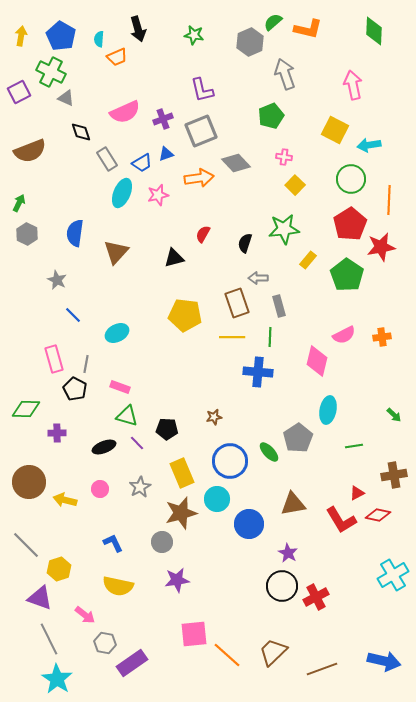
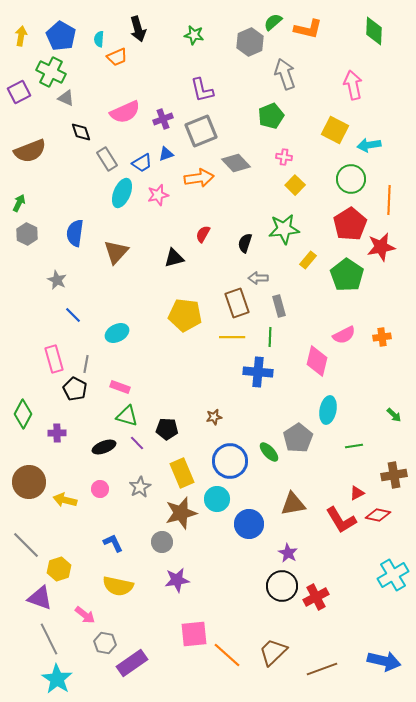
green diamond at (26, 409): moved 3 px left, 5 px down; rotated 64 degrees counterclockwise
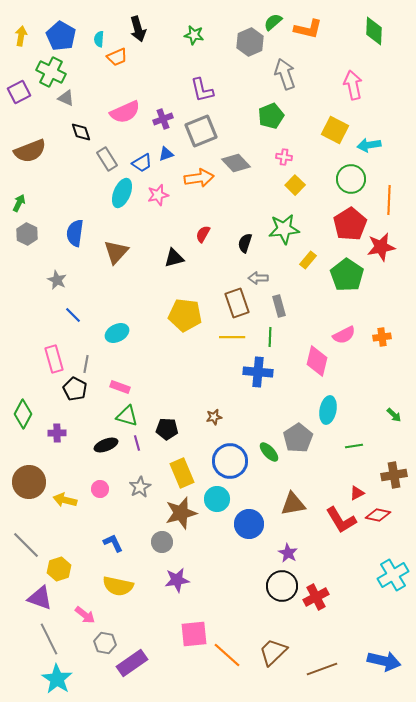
purple line at (137, 443): rotated 28 degrees clockwise
black ellipse at (104, 447): moved 2 px right, 2 px up
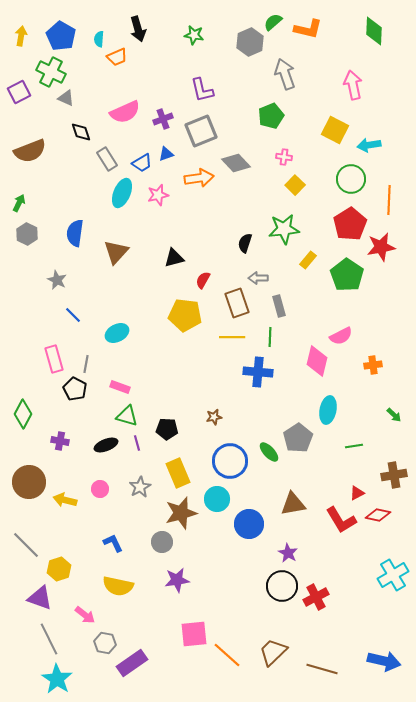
red semicircle at (203, 234): moved 46 px down
pink semicircle at (344, 335): moved 3 px left, 1 px down
orange cross at (382, 337): moved 9 px left, 28 px down
purple cross at (57, 433): moved 3 px right, 8 px down; rotated 12 degrees clockwise
yellow rectangle at (182, 473): moved 4 px left
brown line at (322, 669): rotated 36 degrees clockwise
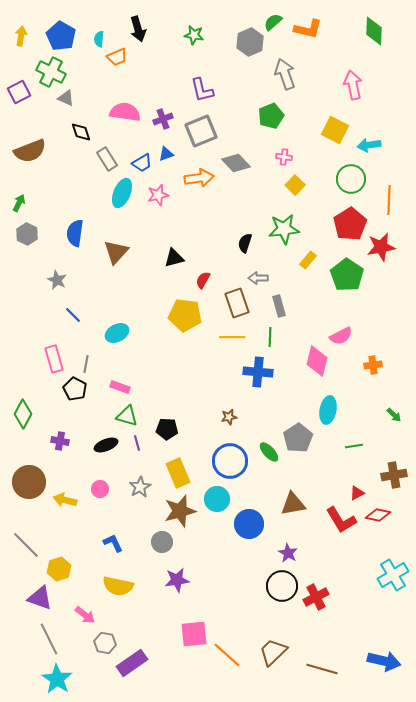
pink semicircle at (125, 112): rotated 148 degrees counterclockwise
brown star at (214, 417): moved 15 px right
brown star at (181, 513): moved 1 px left, 2 px up
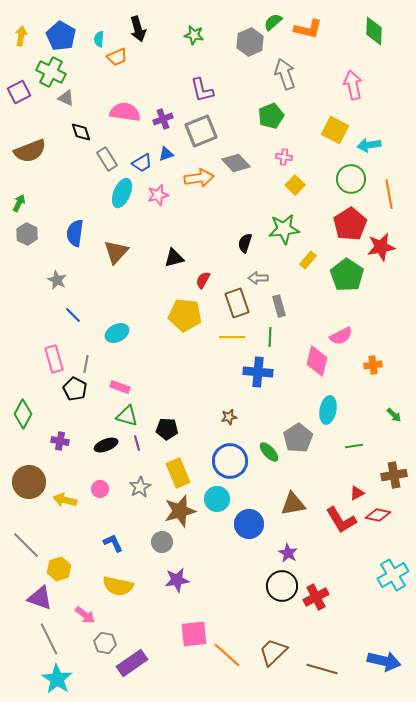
orange line at (389, 200): moved 6 px up; rotated 12 degrees counterclockwise
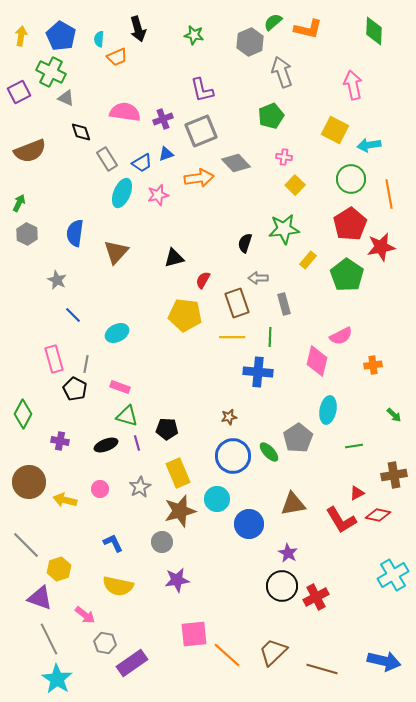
gray arrow at (285, 74): moved 3 px left, 2 px up
gray rectangle at (279, 306): moved 5 px right, 2 px up
blue circle at (230, 461): moved 3 px right, 5 px up
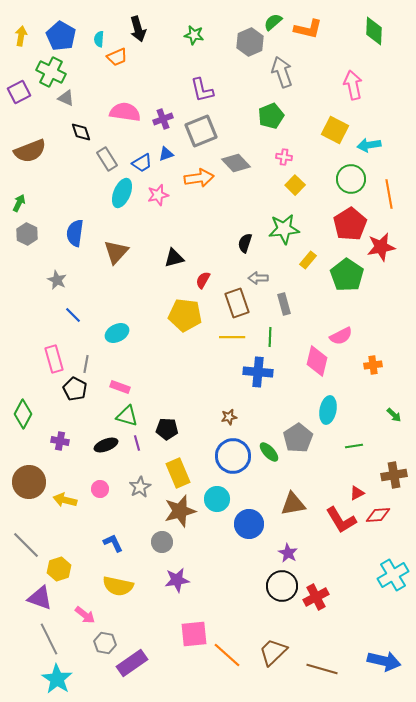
red diamond at (378, 515): rotated 15 degrees counterclockwise
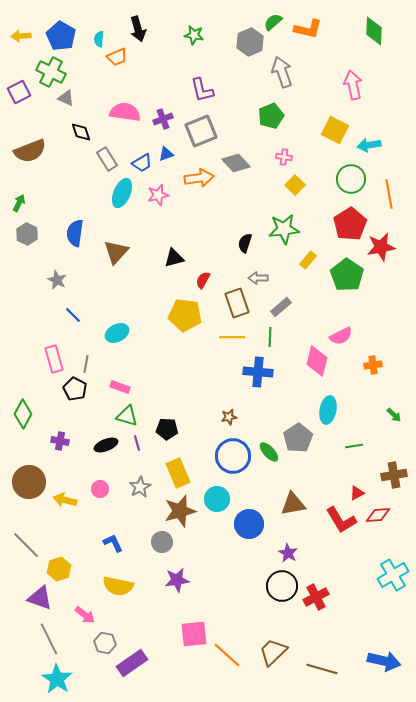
yellow arrow at (21, 36): rotated 102 degrees counterclockwise
gray rectangle at (284, 304): moved 3 px left, 3 px down; rotated 65 degrees clockwise
